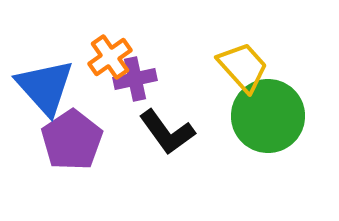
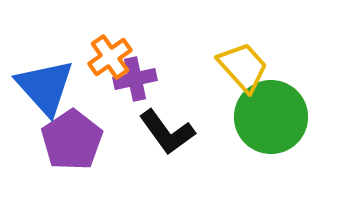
green circle: moved 3 px right, 1 px down
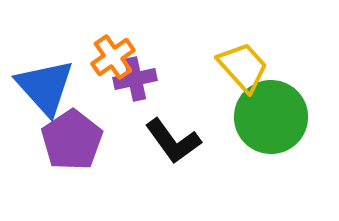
orange cross: moved 3 px right
black L-shape: moved 6 px right, 9 px down
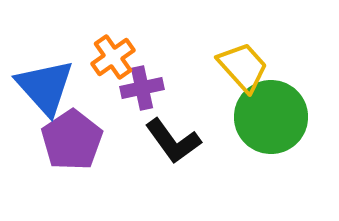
purple cross: moved 7 px right, 9 px down
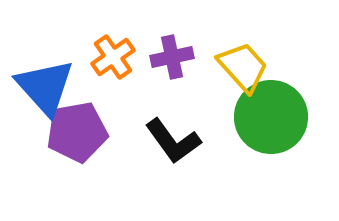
purple cross: moved 30 px right, 31 px up
purple pentagon: moved 5 px right, 8 px up; rotated 24 degrees clockwise
